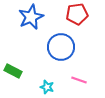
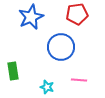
green rectangle: rotated 54 degrees clockwise
pink line: rotated 14 degrees counterclockwise
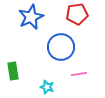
pink line: moved 6 px up; rotated 14 degrees counterclockwise
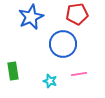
blue circle: moved 2 px right, 3 px up
cyan star: moved 3 px right, 6 px up
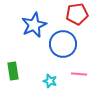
blue star: moved 3 px right, 8 px down
pink line: rotated 14 degrees clockwise
